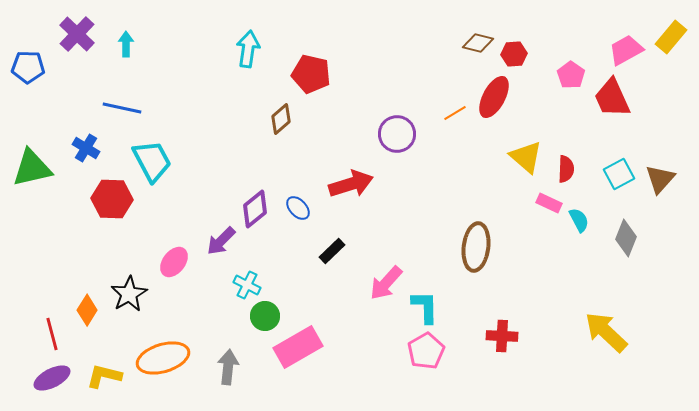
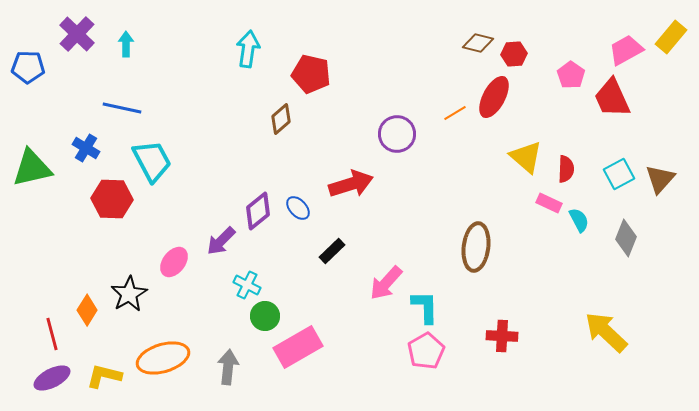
purple diamond at (255, 209): moved 3 px right, 2 px down
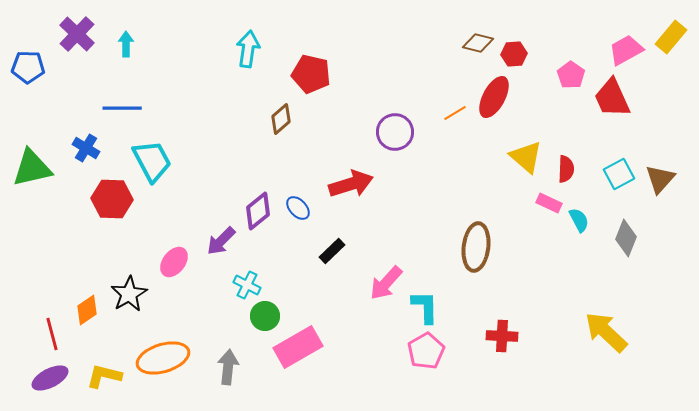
blue line at (122, 108): rotated 12 degrees counterclockwise
purple circle at (397, 134): moved 2 px left, 2 px up
orange diamond at (87, 310): rotated 24 degrees clockwise
purple ellipse at (52, 378): moved 2 px left
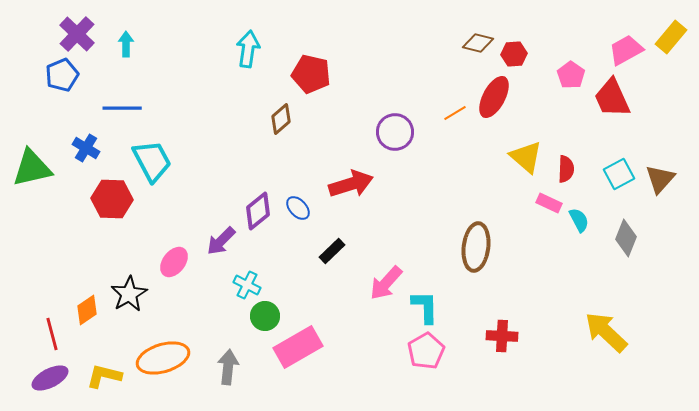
blue pentagon at (28, 67): moved 34 px right, 8 px down; rotated 24 degrees counterclockwise
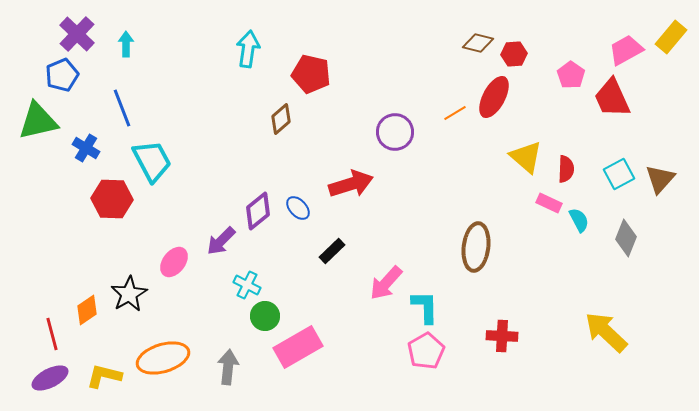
blue line at (122, 108): rotated 69 degrees clockwise
green triangle at (32, 168): moved 6 px right, 47 px up
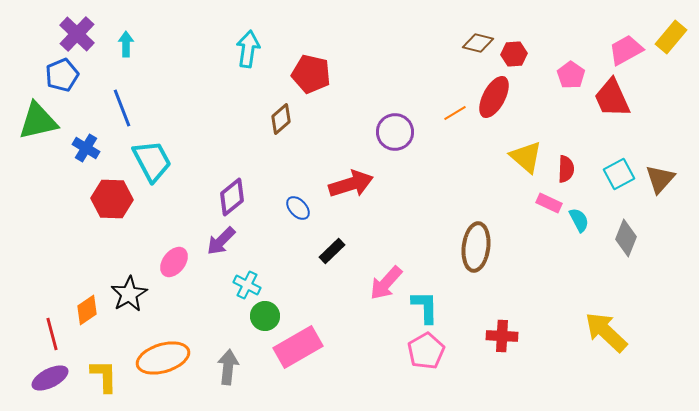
purple diamond at (258, 211): moved 26 px left, 14 px up
yellow L-shape at (104, 376): rotated 75 degrees clockwise
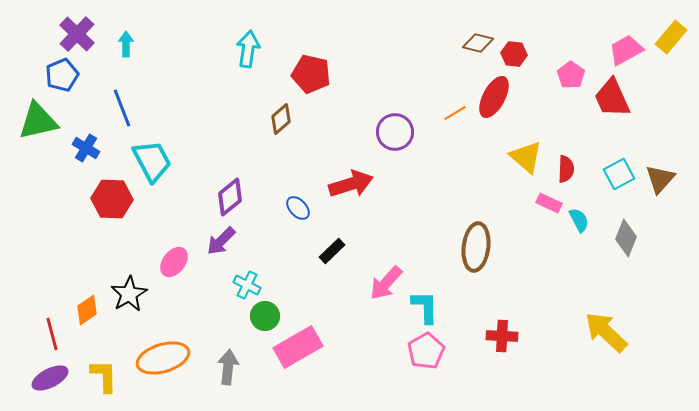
red hexagon at (514, 54): rotated 10 degrees clockwise
purple diamond at (232, 197): moved 2 px left
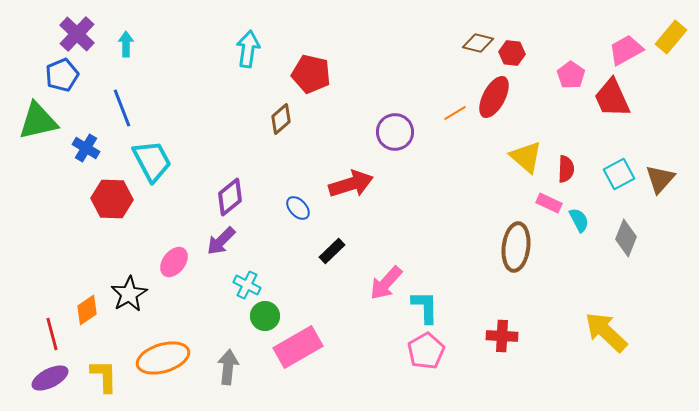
red hexagon at (514, 54): moved 2 px left, 1 px up
brown ellipse at (476, 247): moved 40 px right
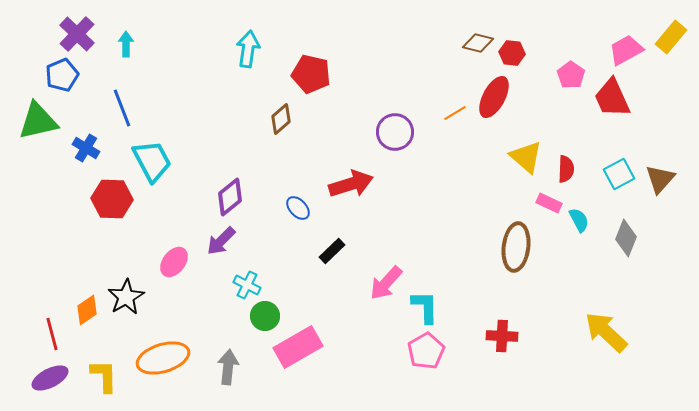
black star at (129, 294): moved 3 px left, 3 px down
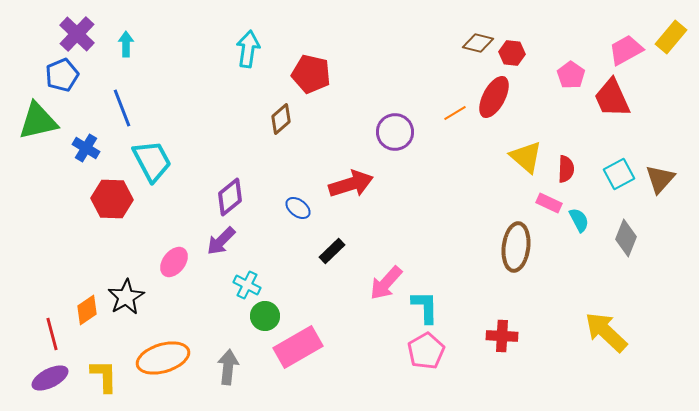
blue ellipse at (298, 208): rotated 10 degrees counterclockwise
